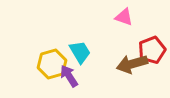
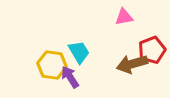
pink triangle: rotated 30 degrees counterclockwise
cyan trapezoid: moved 1 px left
yellow hexagon: moved 1 px down; rotated 24 degrees clockwise
purple arrow: moved 1 px right, 1 px down
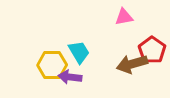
red pentagon: rotated 16 degrees counterclockwise
yellow hexagon: rotated 8 degrees counterclockwise
purple arrow: rotated 50 degrees counterclockwise
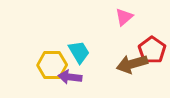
pink triangle: rotated 30 degrees counterclockwise
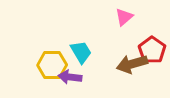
cyan trapezoid: moved 2 px right
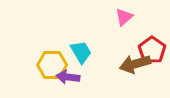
brown arrow: moved 3 px right
purple arrow: moved 2 px left
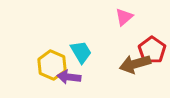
yellow hexagon: rotated 24 degrees clockwise
purple arrow: moved 1 px right
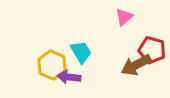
red pentagon: rotated 20 degrees counterclockwise
brown arrow: moved 1 px right, 1 px down; rotated 12 degrees counterclockwise
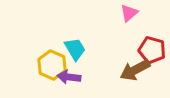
pink triangle: moved 5 px right, 4 px up
cyan trapezoid: moved 6 px left, 3 px up
brown arrow: moved 1 px left, 5 px down
